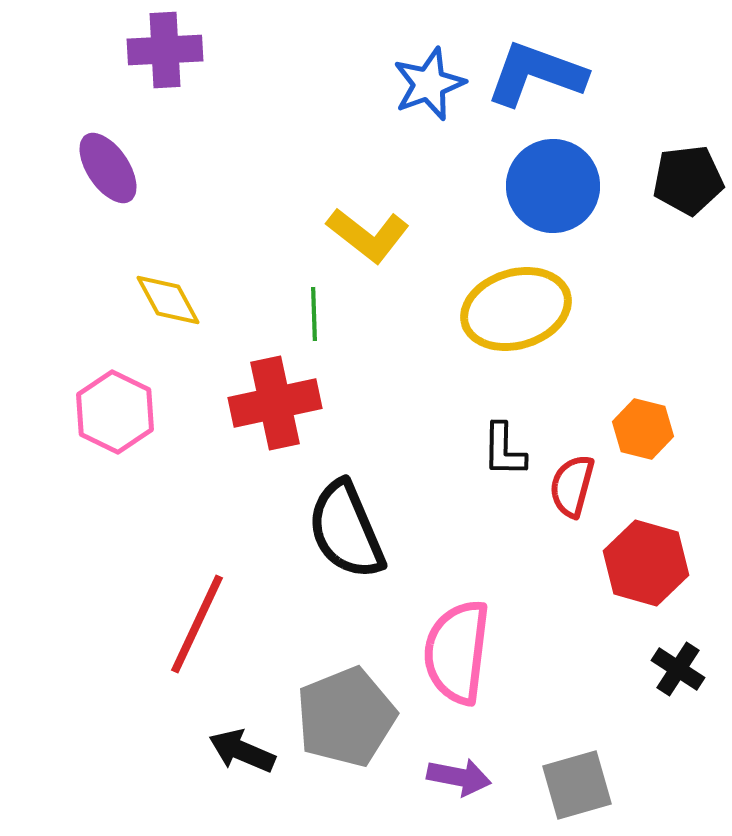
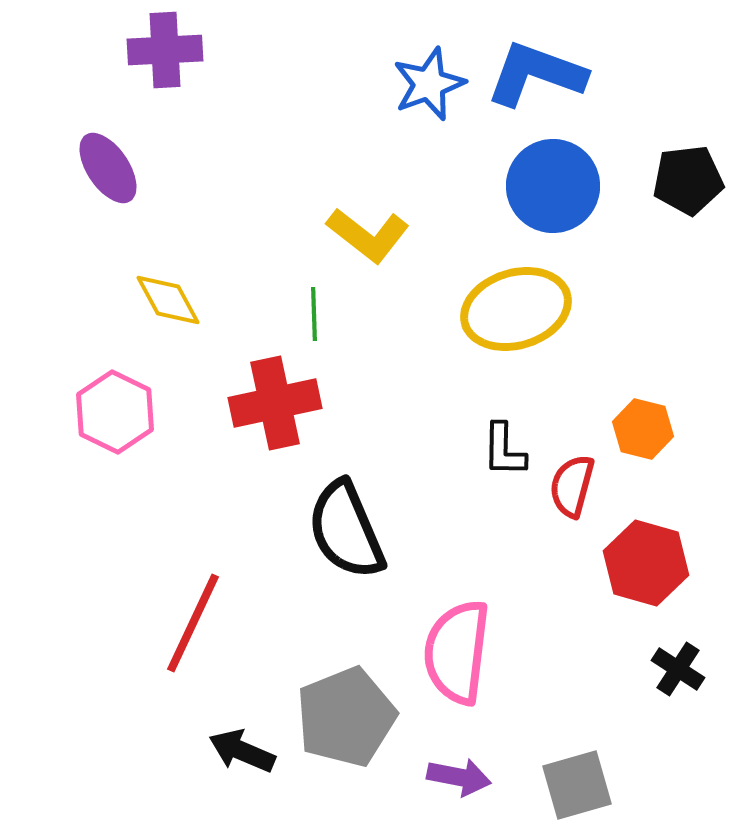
red line: moved 4 px left, 1 px up
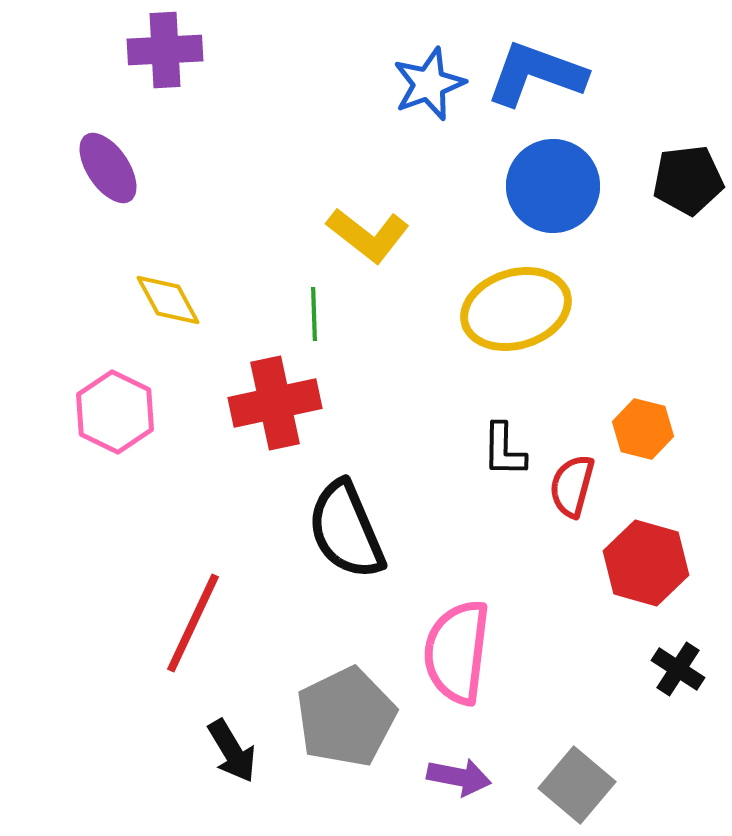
gray pentagon: rotated 4 degrees counterclockwise
black arrow: moved 10 px left; rotated 144 degrees counterclockwise
gray square: rotated 34 degrees counterclockwise
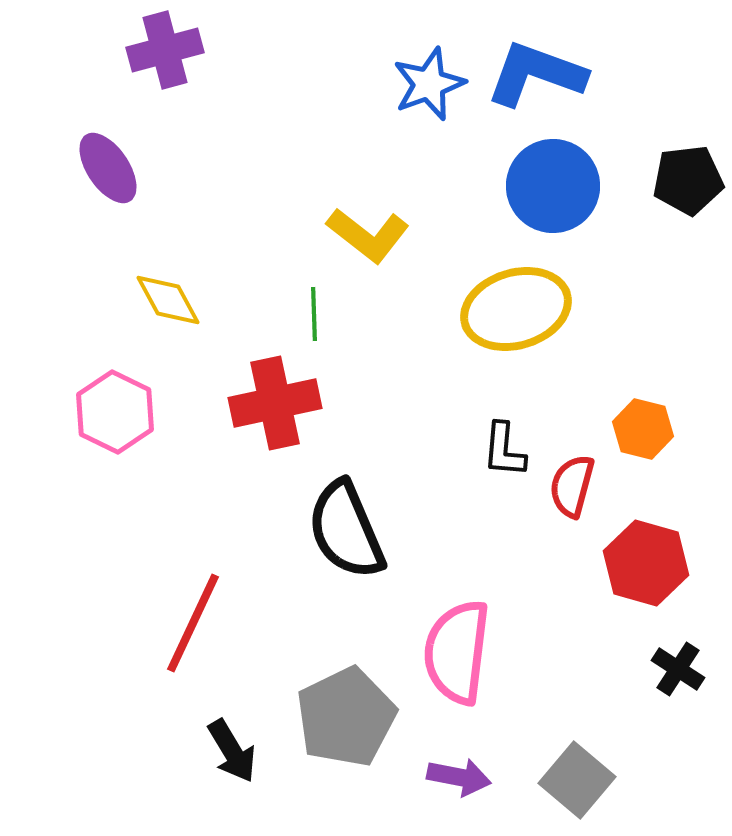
purple cross: rotated 12 degrees counterclockwise
black L-shape: rotated 4 degrees clockwise
gray square: moved 5 px up
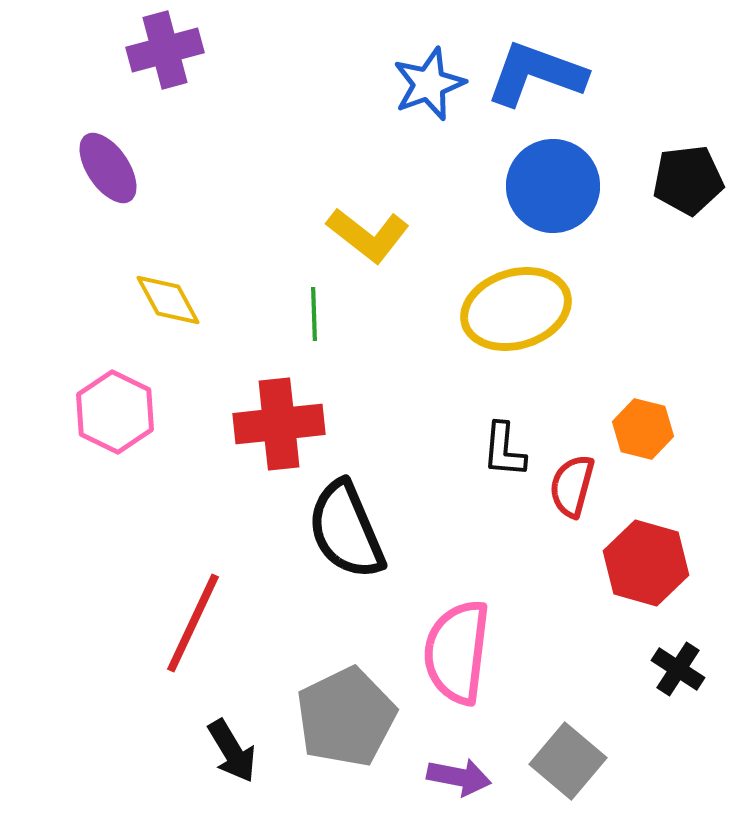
red cross: moved 4 px right, 21 px down; rotated 6 degrees clockwise
gray square: moved 9 px left, 19 px up
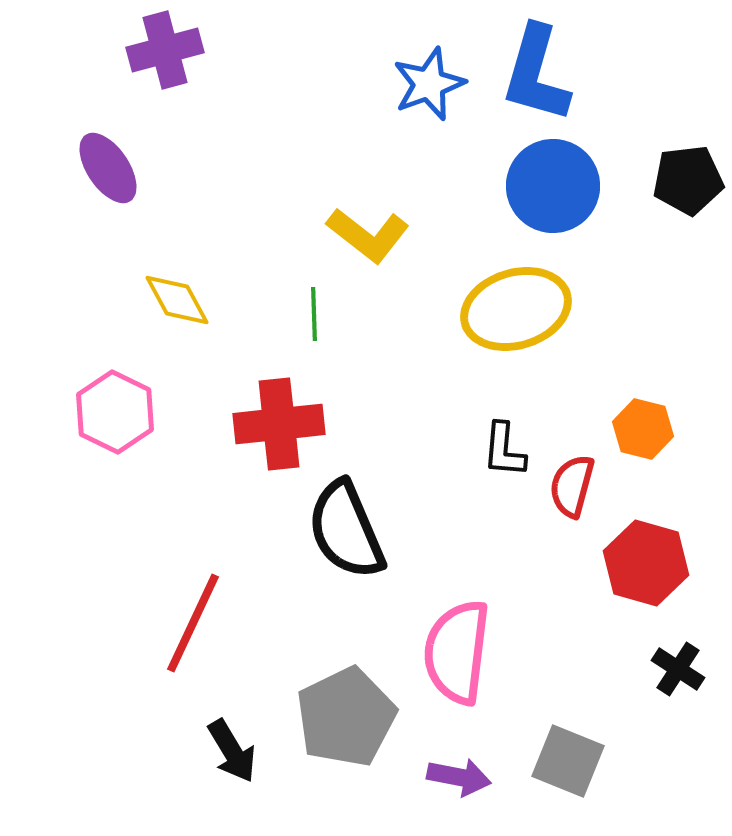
blue L-shape: rotated 94 degrees counterclockwise
yellow diamond: moved 9 px right
gray square: rotated 18 degrees counterclockwise
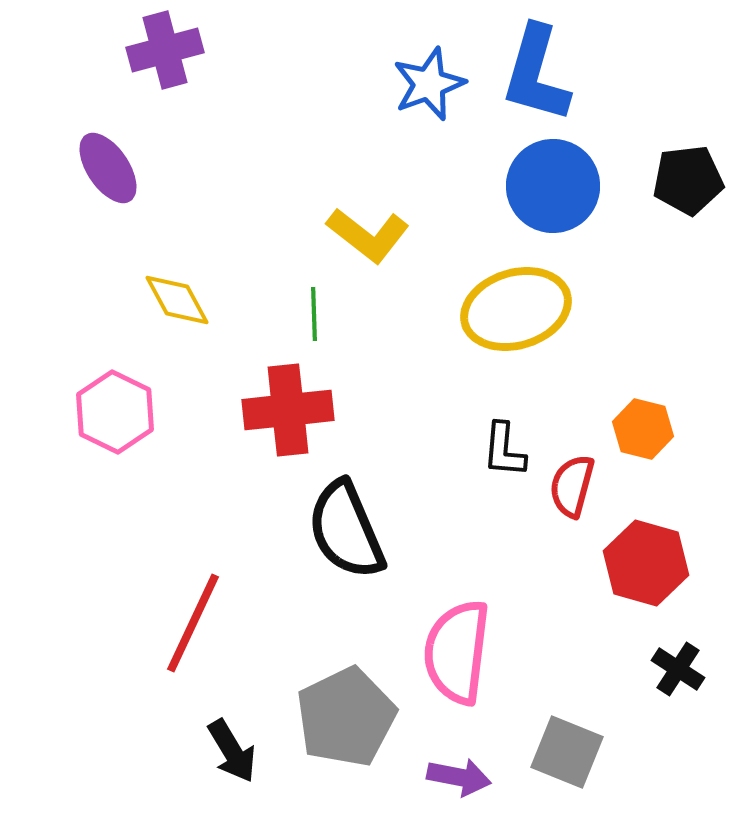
red cross: moved 9 px right, 14 px up
gray square: moved 1 px left, 9 px up
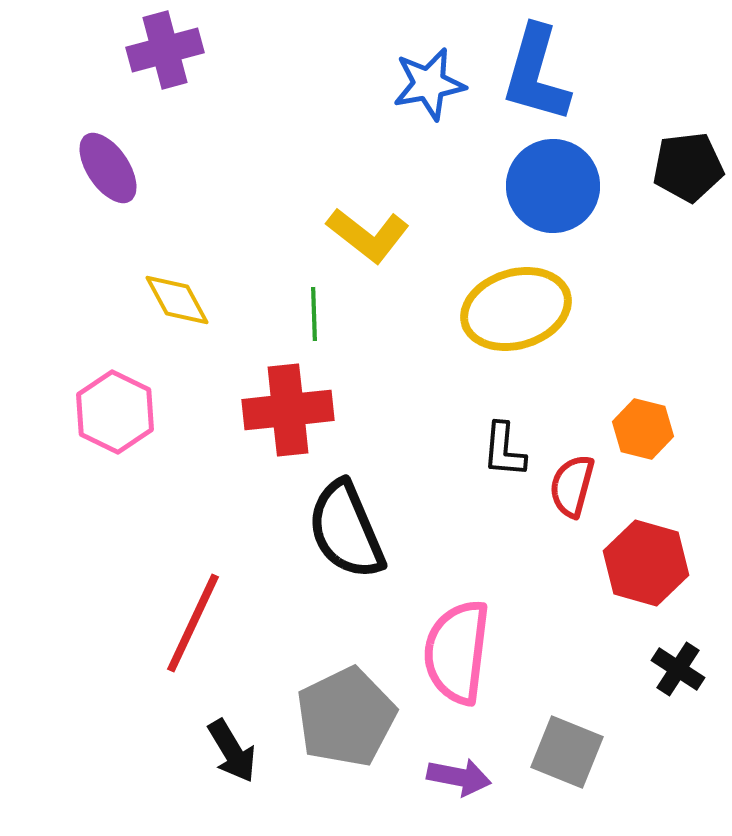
blue star: rotated 10 degrees clockwise
black pentagon: moved 13 px up
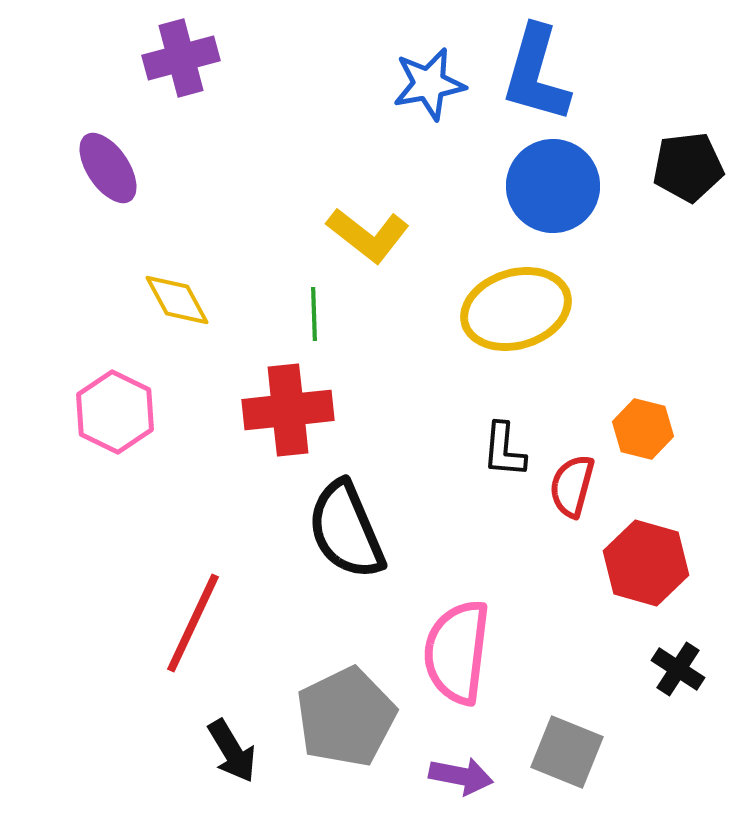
purple cross: moved 16 px right, 8 px down
purple arrow: moved 2 px right, 1 px up
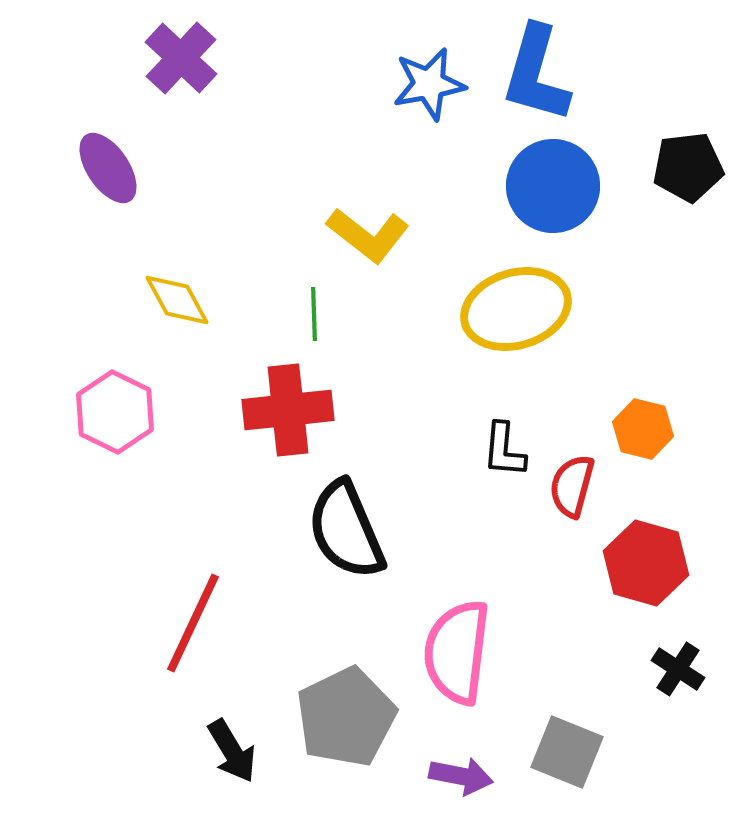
purple cross: rotated 32 degrees counterclockwise
